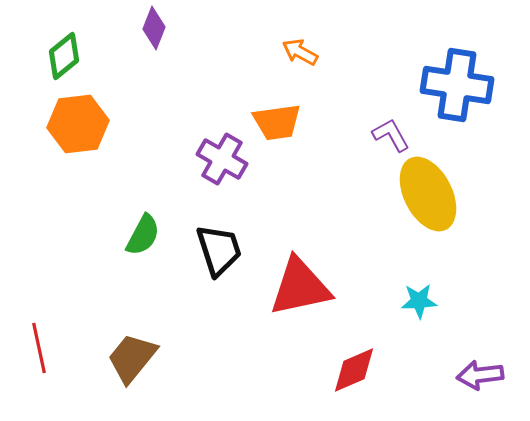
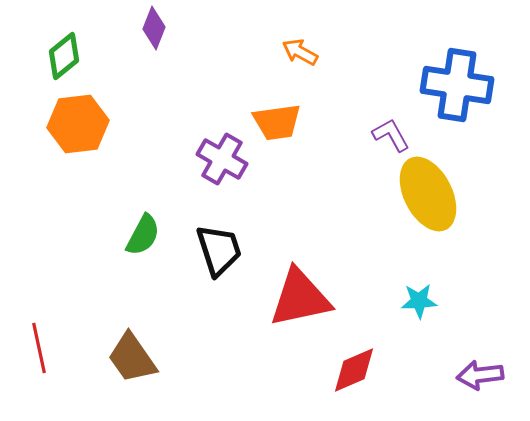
red triangle: moved 11 px down
brown trapezoid: rotated 74 degrees counterclockwise
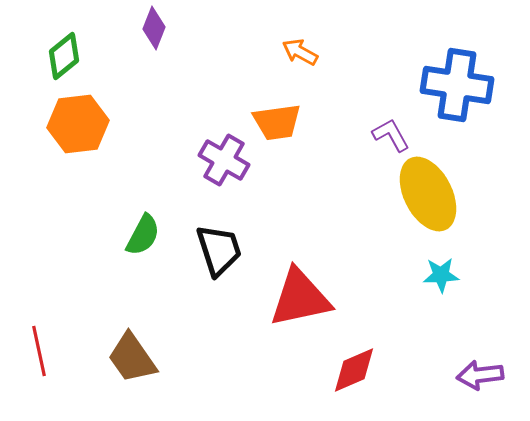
purple cross: moved 2 px right, 1 px down
cyan star: moved 22 px right, 26 px up
red line: moved 3 px down
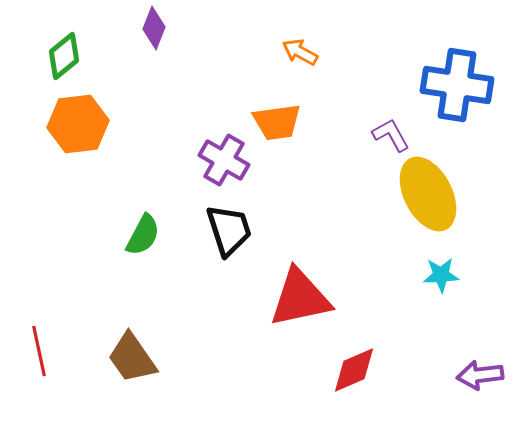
black trapezoid: moved 10 px right, 20 px up
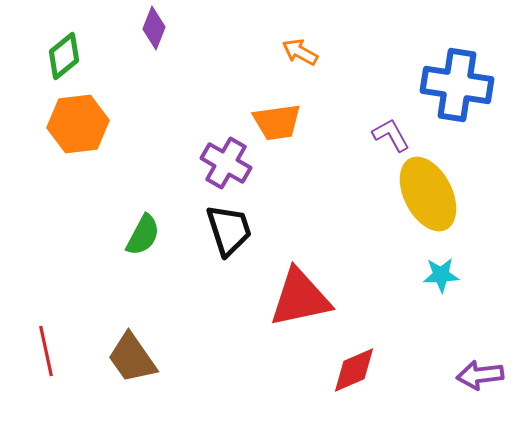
purple cross: moved 2 px right, 3 px down
red line: moved 7 px right
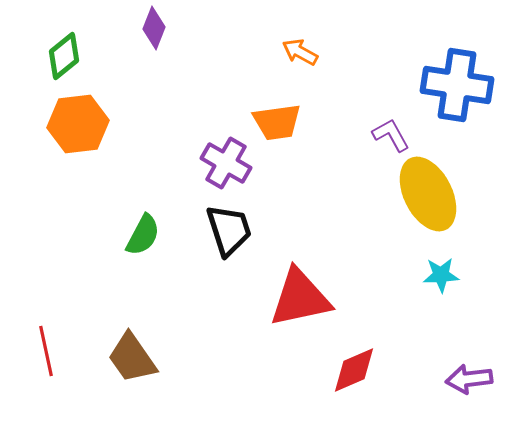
purple arrow: moved 11 px left, 4 px down
